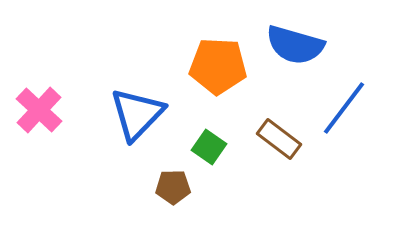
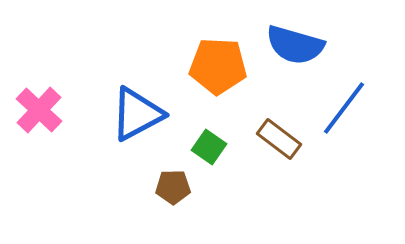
blue triangle: rotated 18 degrees clockwise
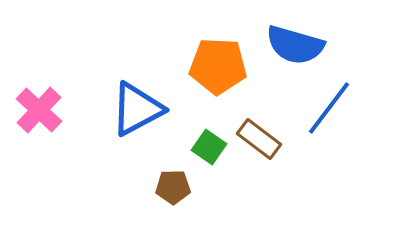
blue line: moved 15 px left
blue triangle: moved 5 px up
brown rectangle: moved 20 px left
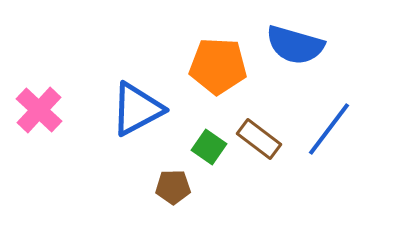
blue line: moved 21 px down
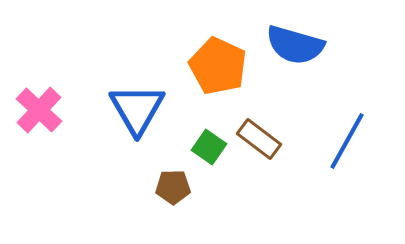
orange pentagon: rotated 22 degrees clockwise
blue triangle: rotated 32 degrees counterclockwise
blue line: moved 18 px right, 12 px down; rotated 8 degrees counterclockwise
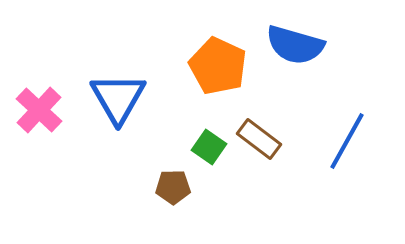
blue triangle: moved 19 px left, 11 px up
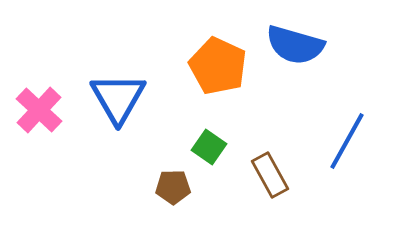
brown rectangle: moved 11 px right, 36 px down; rotated 24 degrees clockwise
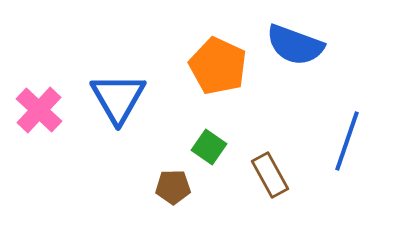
blue semicircle: rotated 4 degrees clockwise
blue line: rotated 10 degrees counterclockwise
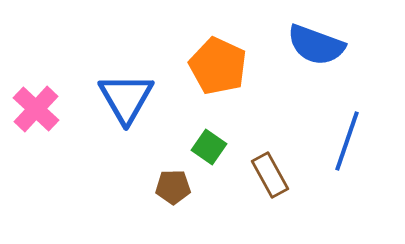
blue semicircle: moved 21 px right
blue triangle: moved 8 px right
pink cross: moved 3 px left, 1 px up
